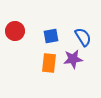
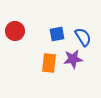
blue square: moved 6 px right, 2 px up
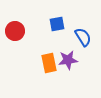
blue square: moved 10 px up
purple star: moved 5 px left, 1 px down
orange rectangle: rotated 18 degrees counterclockwise
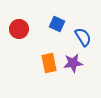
blue square: rotated 35 degrees clockwise
red circle: moved 4 px right, 2 px up
purple star: moved 5 px right, 3 px down
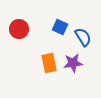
blue square: moved 3 px right, 3 px down
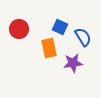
orange rectangle: moved 15 px up
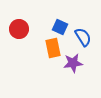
orange rectangle: moved 4 px right
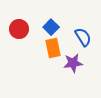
blue square: moved 9 px left; rotated 21 degrees clockwise
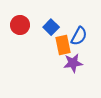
red circle: moved 1 px right, 4 px up
blue semicircle: moved 4 px left, 1 px up; rotated 60 degrees clockwise
orange rectangle: moved 10 px right, 3 px up
